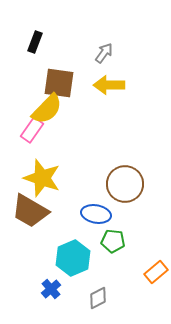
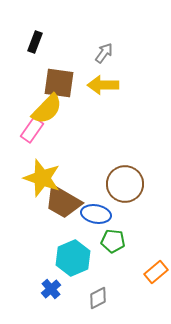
yellow arrow: moved 6 px left
brown trapezoid: moved 33 px right, 9 px up
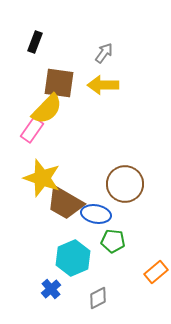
brown trapezoid: moved 2 px right, 1 px down
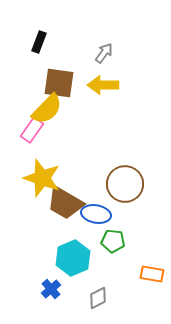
black rectangle: moved 4 px right
orange rectangle: moved 4 px left, 2 px down; rotated 50 degrees clockwise
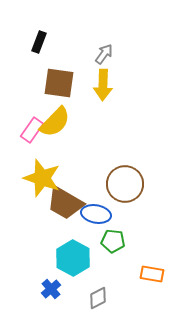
gray arrow: moved 1 px down
yellow arrow: rotated 88 degrees counterclockwise
yellow semicircle: moved 8 px right, 13 px down
cyan hexagon: rotated 8 degrees counterclockwise
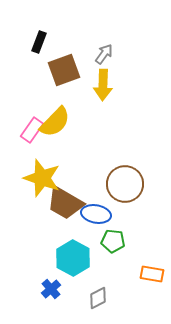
brown square: moved 5 px right, 13 px up; rotated 28 degrees counterclockwise
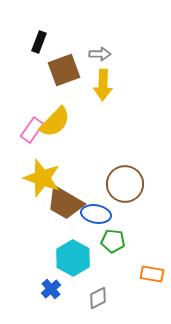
gray arrow: moved 4 px left; rotated 55 degrees clockwise
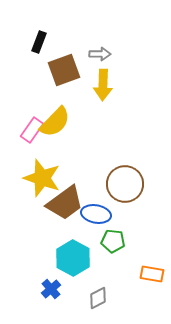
brown trapezoid: rotated 66 degrees counterclockwise
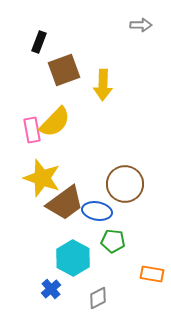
gray arrow: moved 41 px right, 29 px up
pink rectangle: rotated 45 degrees counterclockwise
blue ellipse: moved 1 px right, 3 px up
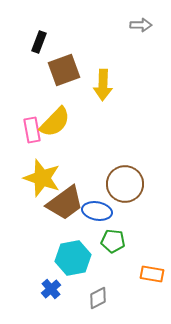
cyan hexagon: rotated 20 degrees clockwise
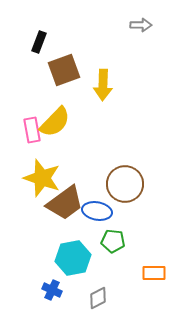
orange rectangle: moved 2 px right, 1 px up; rotated 10 degrees counterclockwise
blue cross: moved 1 px right, 1 px down; rotated 24 degrees counterclockwise
